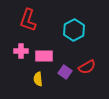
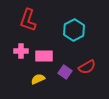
yellow semicircle: rotated 72 degrees clockwise
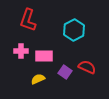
red semicircle: rotated 126 degrees counterclockwise
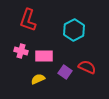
pink cross: rotated 16 degrees clockwise
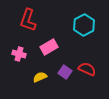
cyan hexagon: moved 10 px right, 5 px up
pink cross: moved 2 px left, 3 px down
pink rectangle: moved 5 px right, 9 px up; rotated 30 degrees counterclockwise
red semicircle: moved 2 px down
yellow semicircle: moved 2 px right, 2 px up
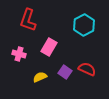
pink rectangle: rotated 30 degrees counterclockwise
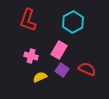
cyan hexagon: moved 11 px left, 3 px up
pink rectangle: moved 10 px right, 3 px down
pink cross: moved 12 px right, 2 px down
purple square: moved 3 px left, 2 px up
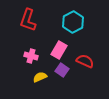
red semicircle: moved 2 px left, 8 px up
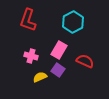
purple square: moved 4 px left
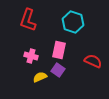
cyan hexagon: rotated 15 degrees counterclockwise
pink rectangle: rotated 18 degrees counterclockwise
red semicircle: moved 8 px right
